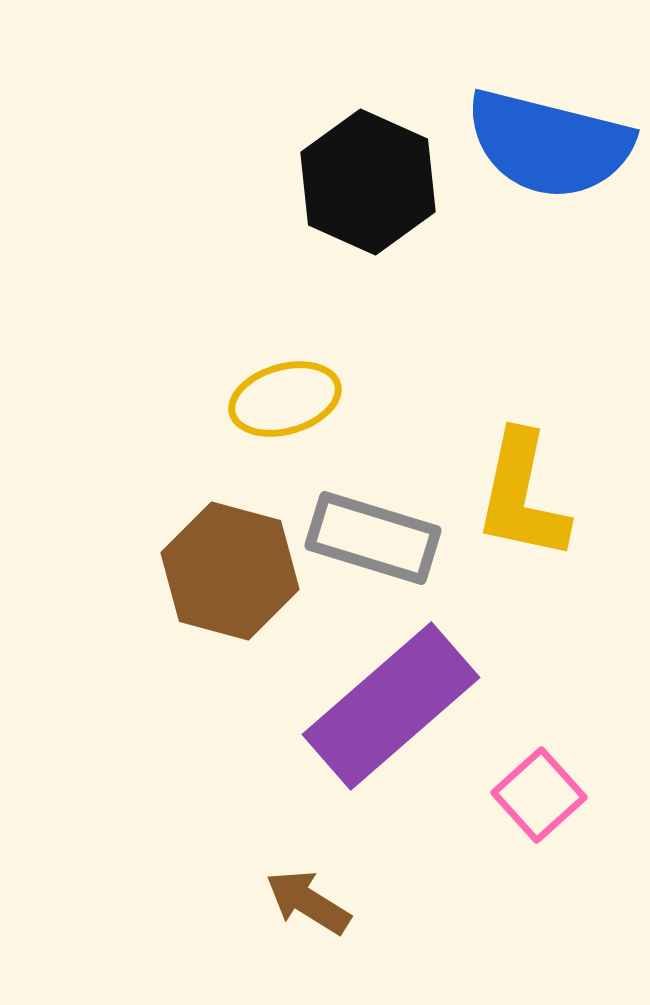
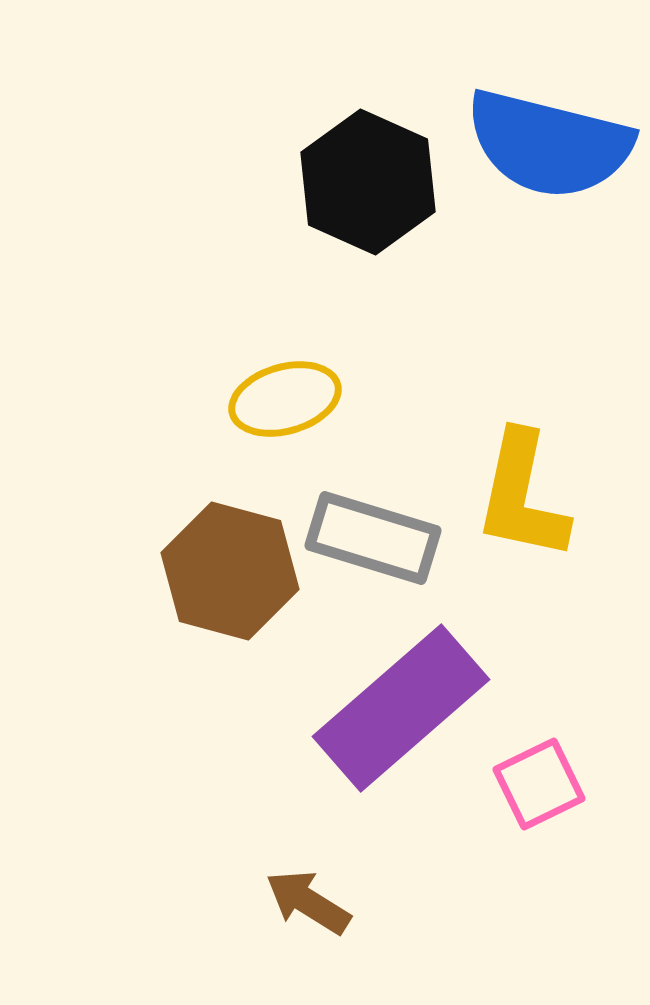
purple rectangle: moved 10 px right, 2 px down
pink square: moved 11 px up; rotated 16 degrees clockwise
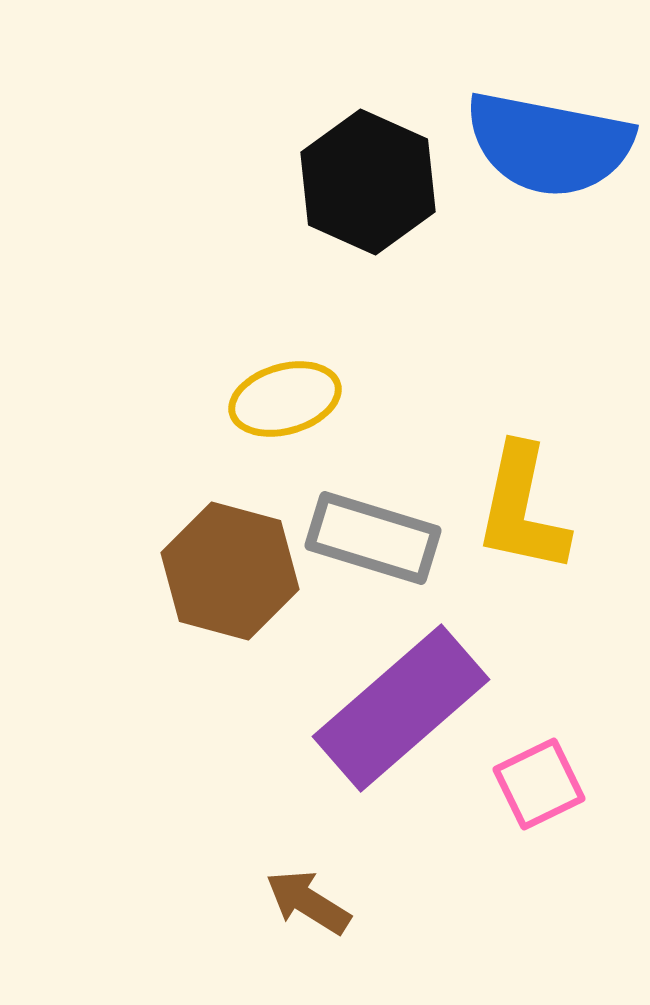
blue semicircle: rotated 3 degrees counterclockwise
yellow L-shape: moved 13 px down
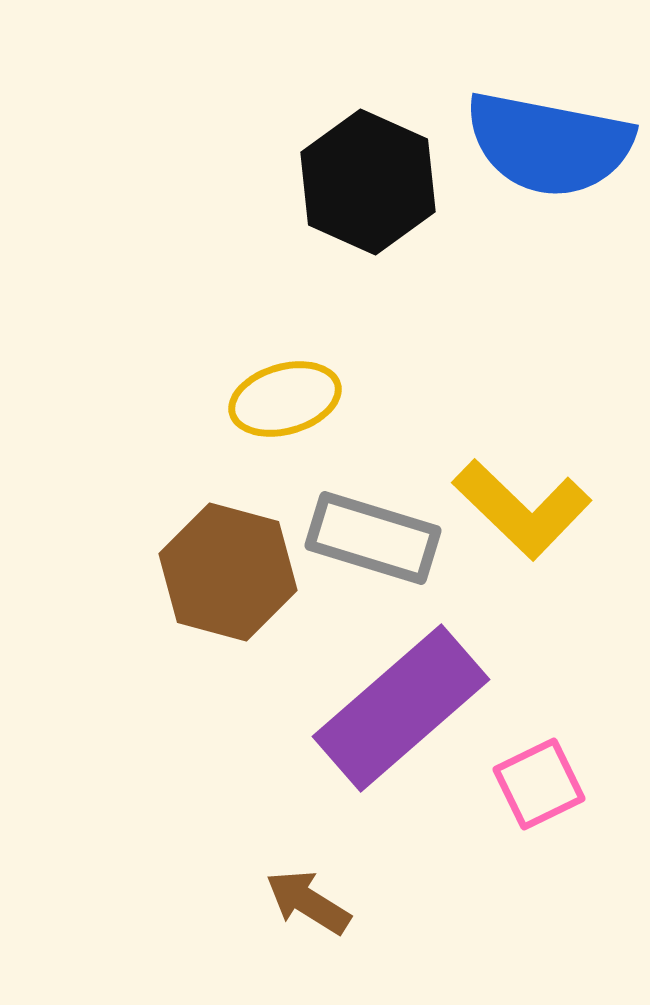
yellow L-shape: rotated 58 degrees counterclockwise
brown hexagon: moved 2 px left, 1 px down
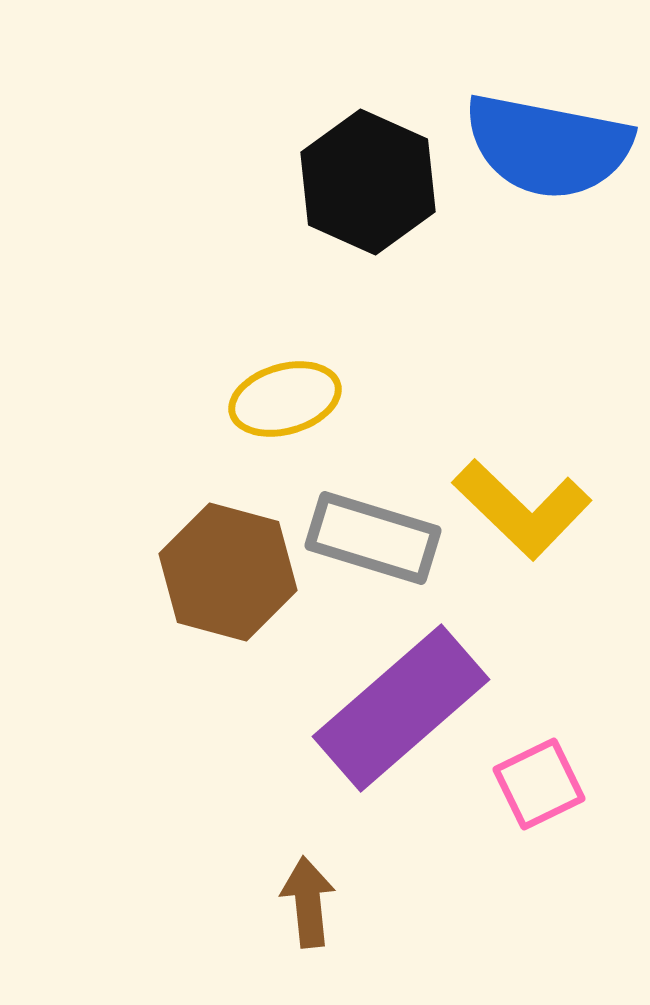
blue semicircle: moved 1 px left, 2 px down
brown arrow: rotated 52 degrees clockwise
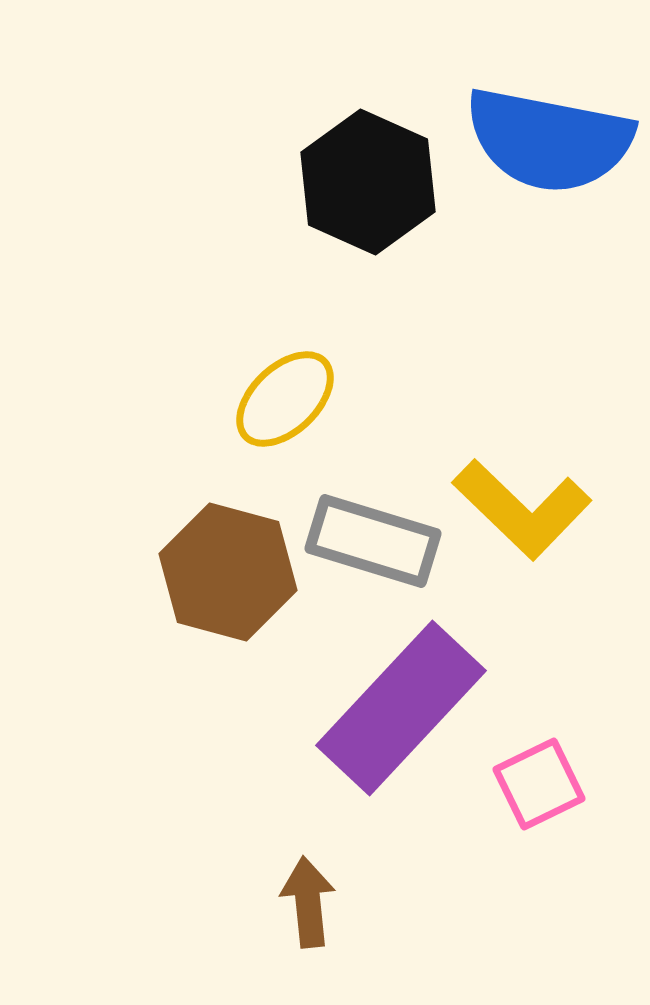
blue semicircle: moved 1 px right, 6 px up
yellow ellipse: rotated 28 degrees counterclockwise
gray rectangle: moved 3 px down
purple rectangle: rotated 6 degrees counterclockwise
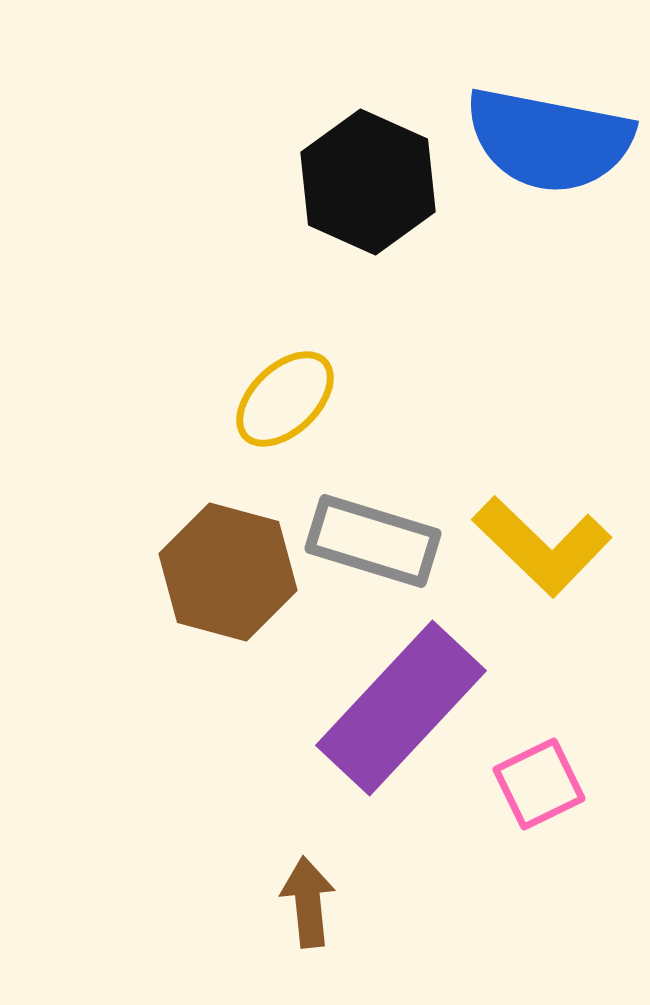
yellow L-shape: moved 20 px right, 37 px down
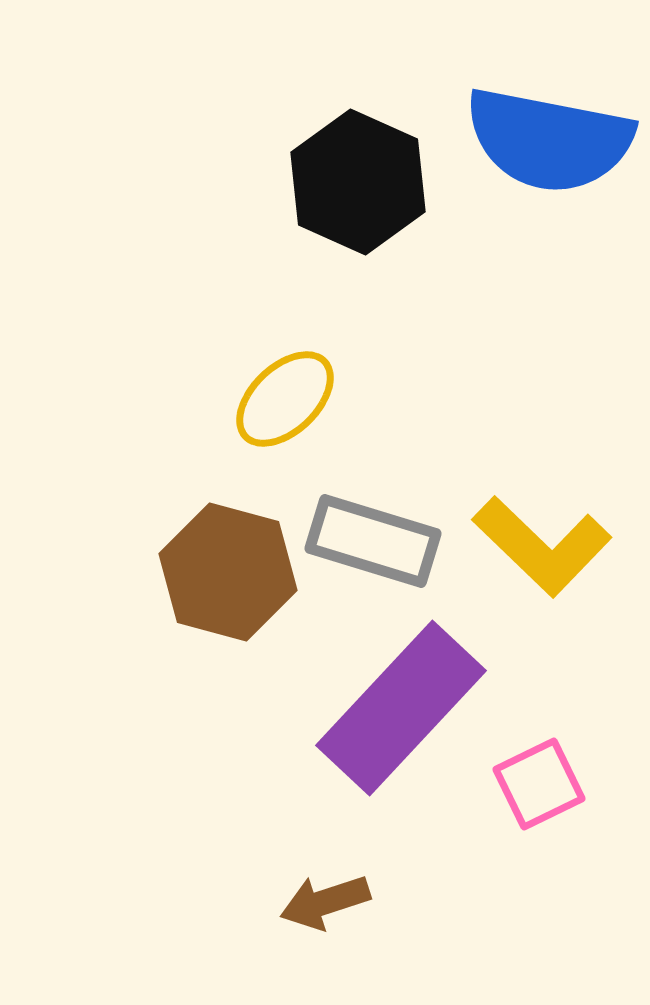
black hexagon: moved 10 px left
brown arrow: moved 17 px right; rotated 102 degrees counterclockwise
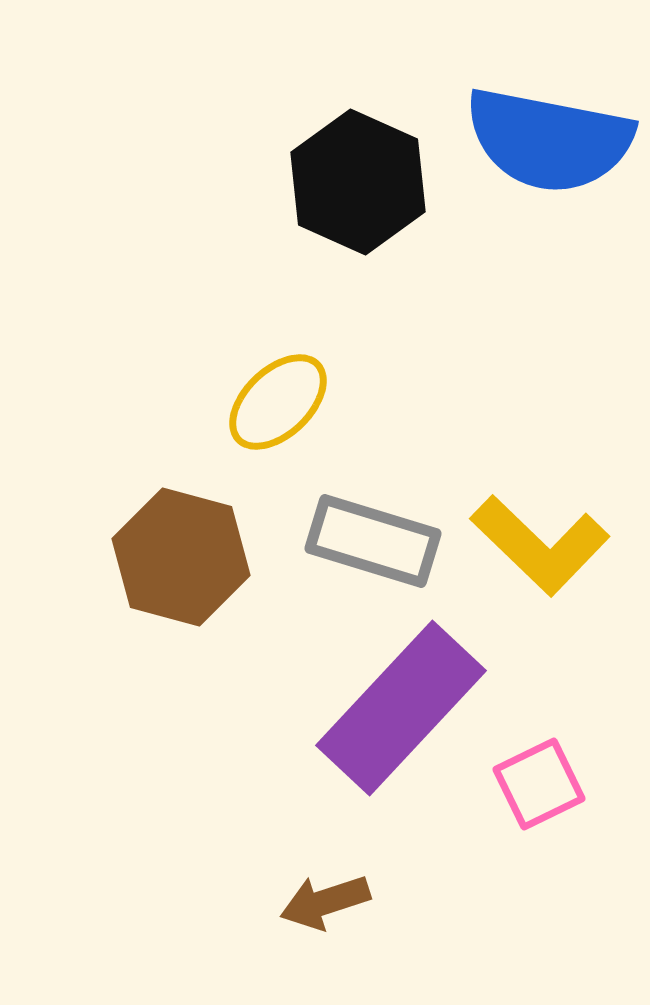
yellow ellipse: moved 7 px left, 3 px down
yellow L-shape: moved 2 px left, 1 px up
brown hexagon: moved 47 px left, 15 px up
